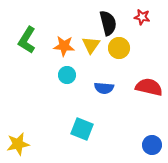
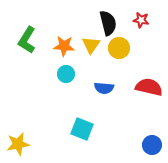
red star: moved 1 px left, 3 px down
cyan circle: moved 1 px left, 1 px up
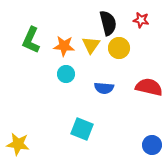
green L-shape: moved 4 px right; rotated 8 degrees counterclockwise
yellow star: rotated 20 degrees clockwise
